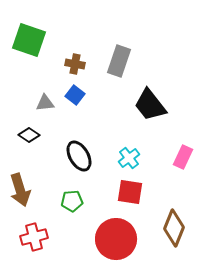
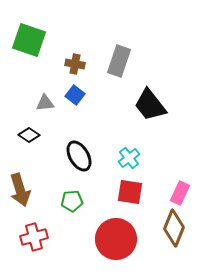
pink rectangle: moved 3 px left, 36 px down
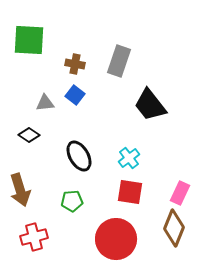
green square: rotated 16 degrees counterclockwise
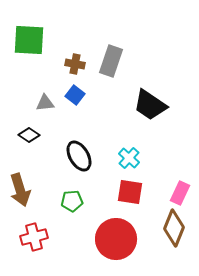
gray rectangle: moved 8 px left
black trapezoid: rotated 18 degrees counterclockwise
cyan cross: rotated 10 degrees counterclockwise
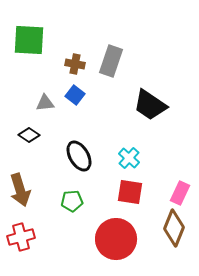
red cross: moved 13 px left
